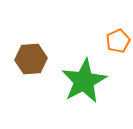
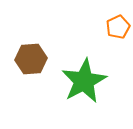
orange pentagon: moved 14 px up
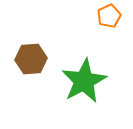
orange pentagon: moved 9 px left, 11 px up
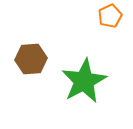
orange pentagon: moved 1 px right
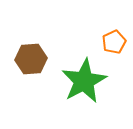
orange pentagon: moved 4 px right, 26 px down
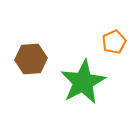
green star: moved 1 px left, 1 px down
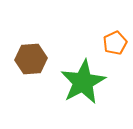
orange pentagon: moved 1 px right, 1 px down
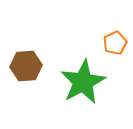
brown hexagon: moved 5 px left, 7 px down
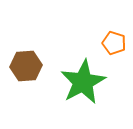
orange pentagon: moved 1 px left; rotated 30 degrees counterclockwise
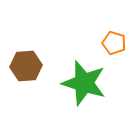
green star: moved 1 px right, 1 px down; rotated 27 degrees counterclockwise
